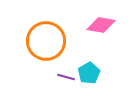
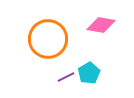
orange circle: moved 2 px right, 2 px up
purple line: rotated 42 degrees counterclockwise
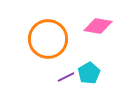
pink diamond: moved 3 px left, 1 px down
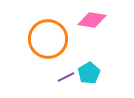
pink diamond: moved 6 px left, 6 px up
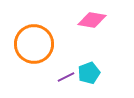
orange circle: moved 14 px left, 5 px down
cyan pentagon: rotated 10 degrees clockwise
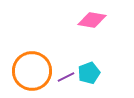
orange circle: moved 2 px left, 27 px down
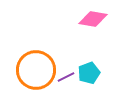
pink diamond: moved 1 px right, 1 px up
orange circle: moved 4 px right, 1 px up
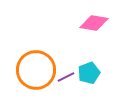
pink diamond: moved 1 px right, 4 px down
